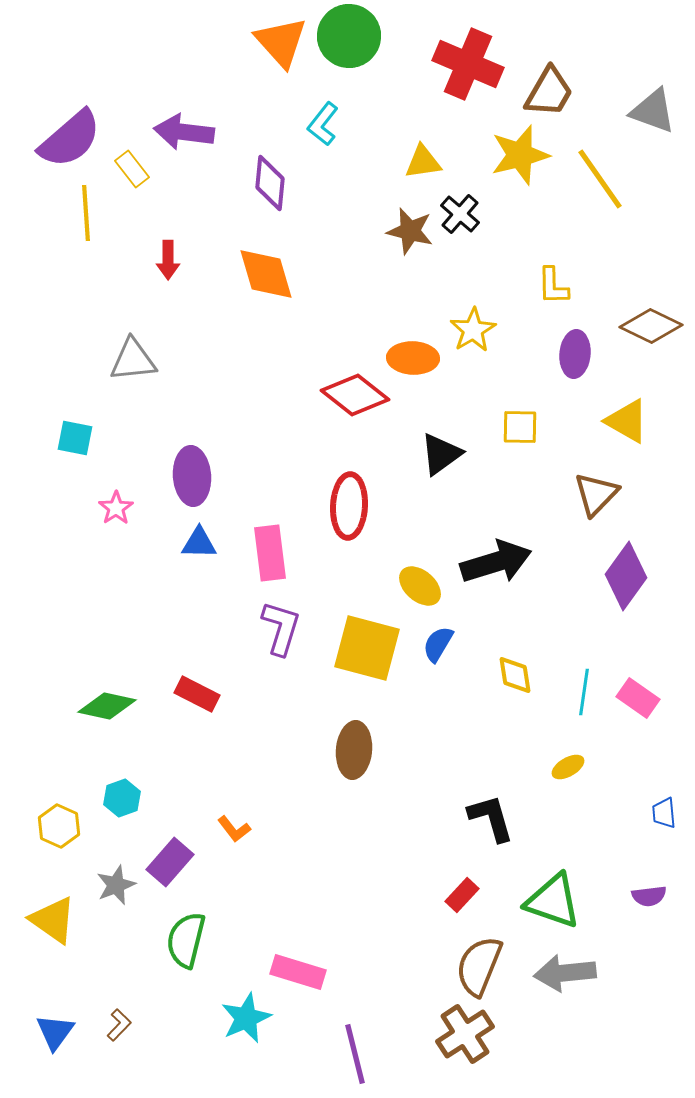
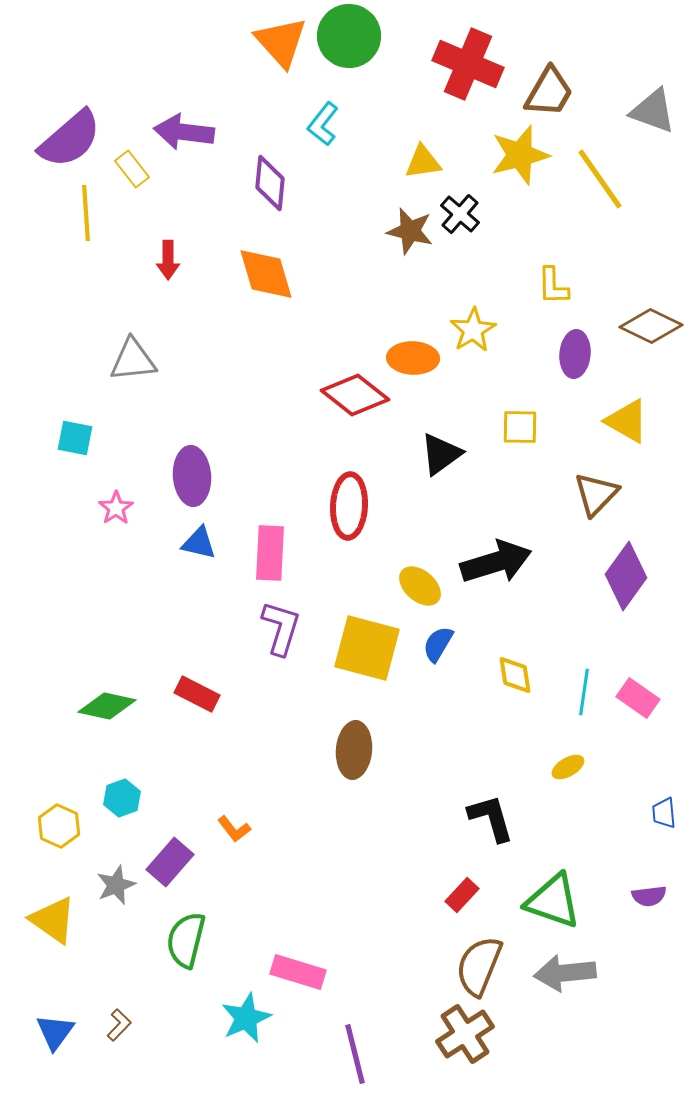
blue triangle at (199, 543): rotated 12 degrees clockwise
pink rectangle at (270, 553): rotated 10 degrees clockwise
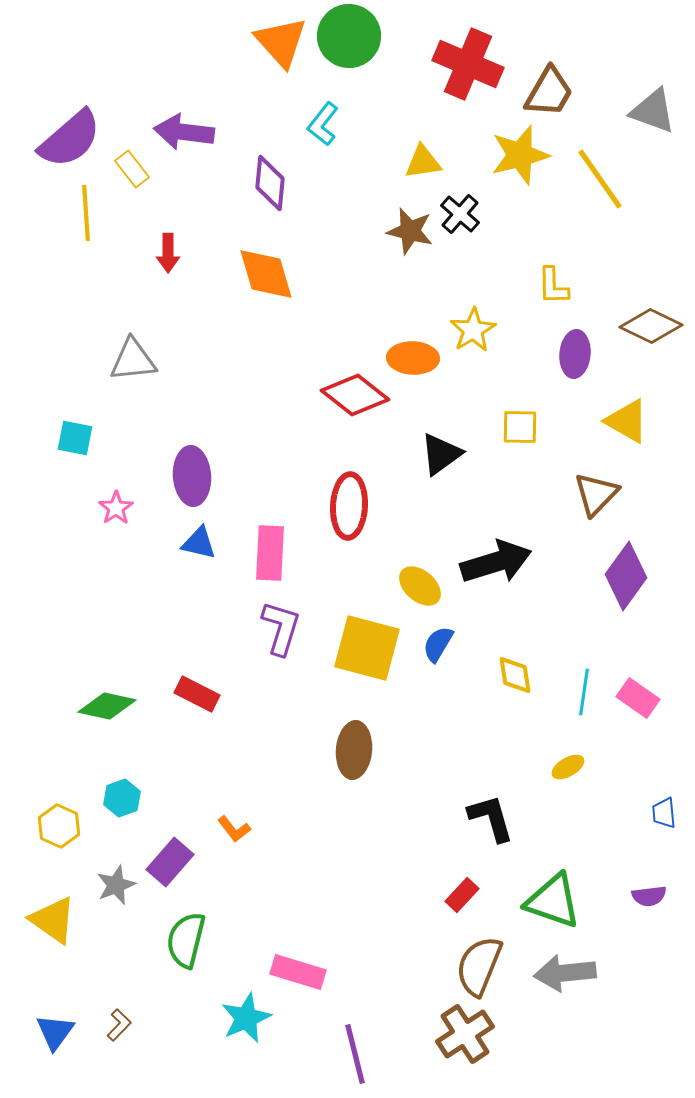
red arrow at (168, 260): moved 7 px up
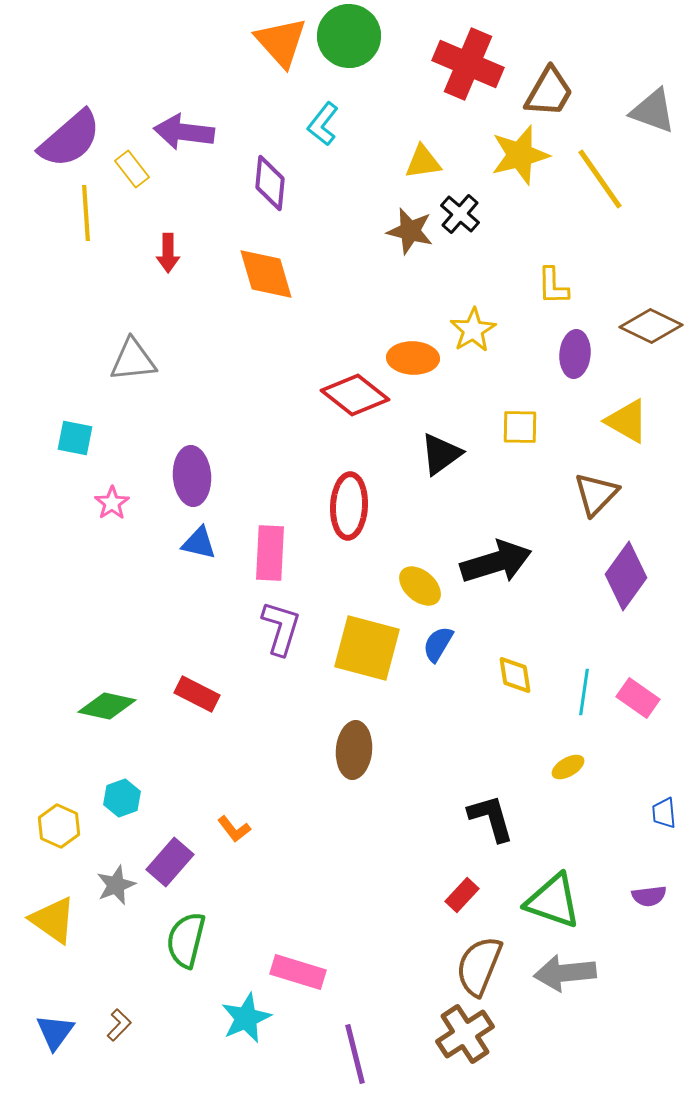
pink star at (116, 508): moved 4 px left, 5 px up
